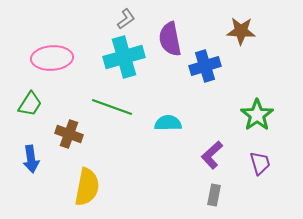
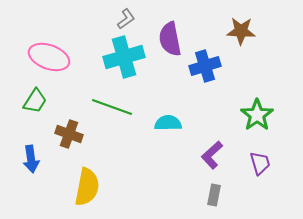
pink ellipse: moved 3 px left, 1 px up; rotated 24 degrees clockwise
green trapezoid: moved 5 px right, 3 px up
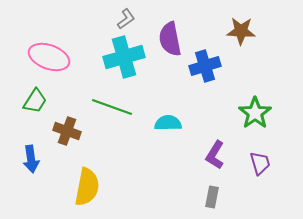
green star: moved 2 px left, 2 px up
brown cross: moved 2 px left, 3 px up
purple L-shape: moved 3 px right; rotated 16 degrees counterclockwise
gray rectangle: moved 2 px left, 2 px down
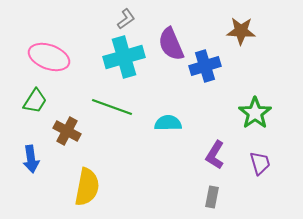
purple semicircle: moved 1 px right, 5 px down; rotated 12 degrees counterclockwise
brown cross: rotated 8 degrees clockwise
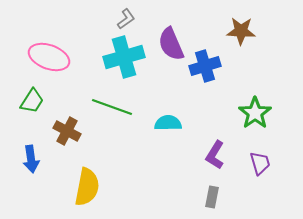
green trapezoid: moved 3 px left
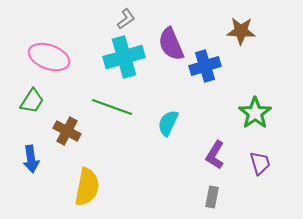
cyan semicircle: rotated 64 degrees counterclockwise
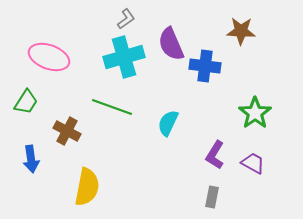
blue cross: rotated 24 degrees clockwise
green trapezoid: moved 6 px left, 1 px down
purple trapezoid: moved 7 px left; rotated 45 degrees counterclockwise
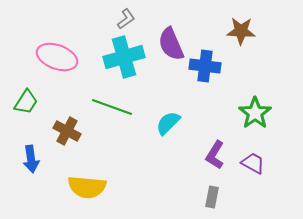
pink ellipse: moved 8 px right
cyan semicircle: rotated 20 degrees clockwise
yellow semicircle: rotated 84 degrees clockwise
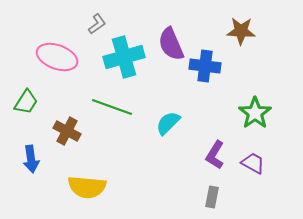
gray L-shape: moved 29 px left, 5 px down
